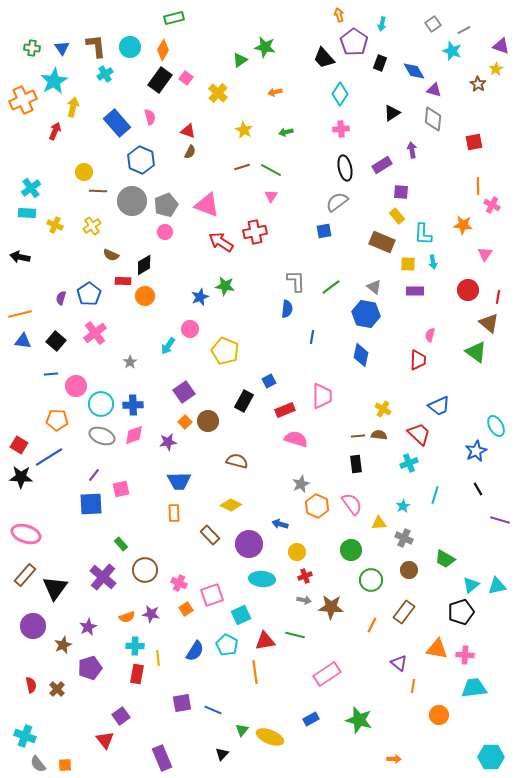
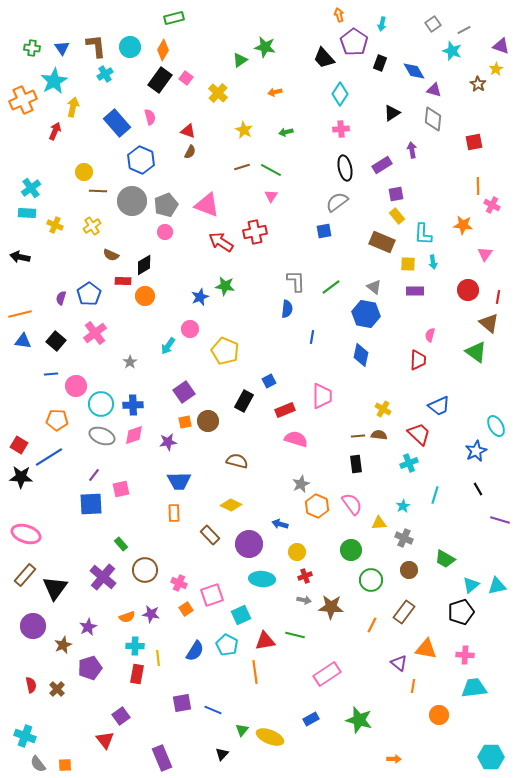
purple square at (401, 192): moved 5 px left, 2 px down; rotated 14 degrees counterclockwise
orange square at (185, 422): rotated 32 degrees clockwise
orange triangle at (437, 649): moved 11 px left
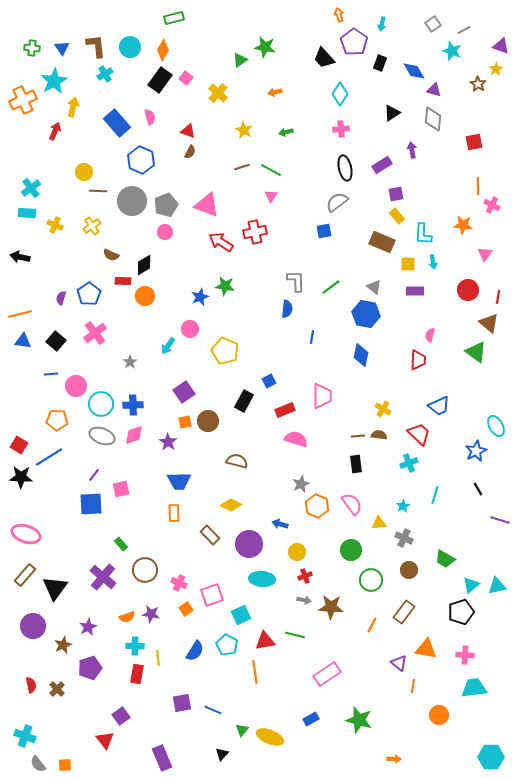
purple star at (168, 442): rotated 30 degrees counterclockwise
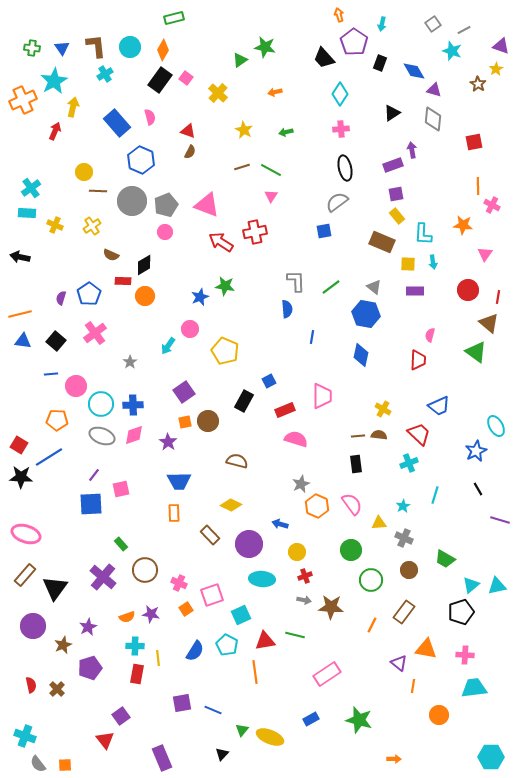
purple rectangle at (382, 165): moved 11 px right; rotated 12 degrees clockwise
blue semicircle at (287, 309): rotated 12 degrees counterclockwise
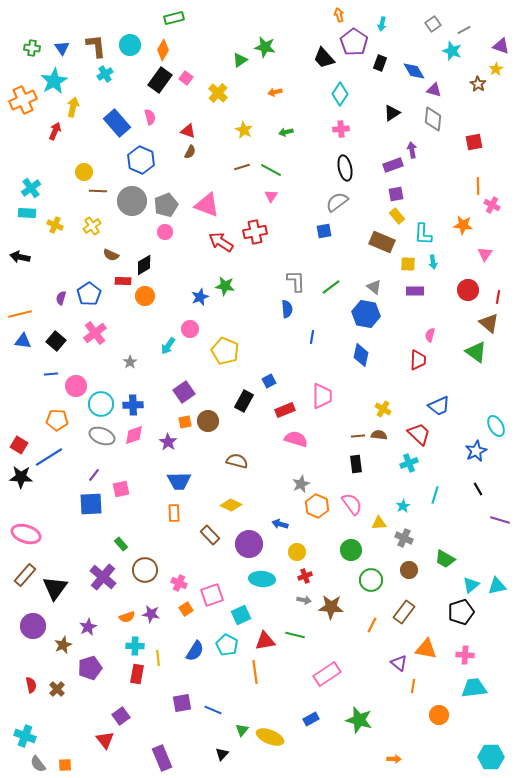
cyan circle at (130, 47): moved 2 px up
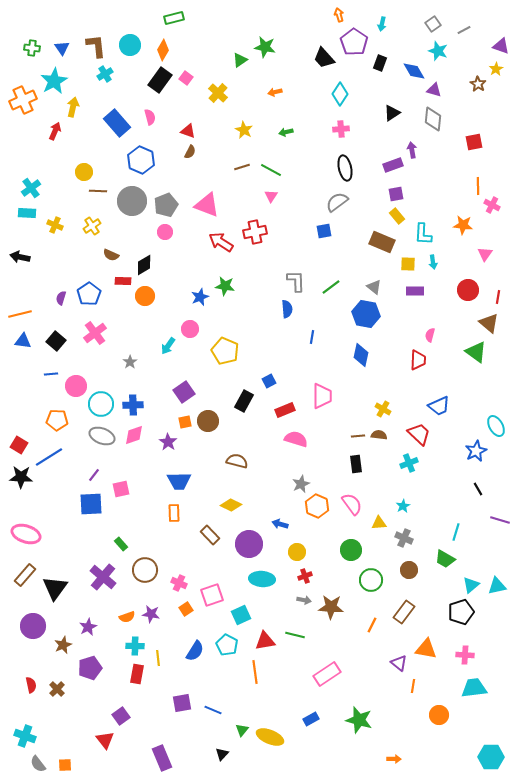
cyan star at (452, 51): moved 14 px left
cyan line at (435, 495): moved 21 px right, 37 px down
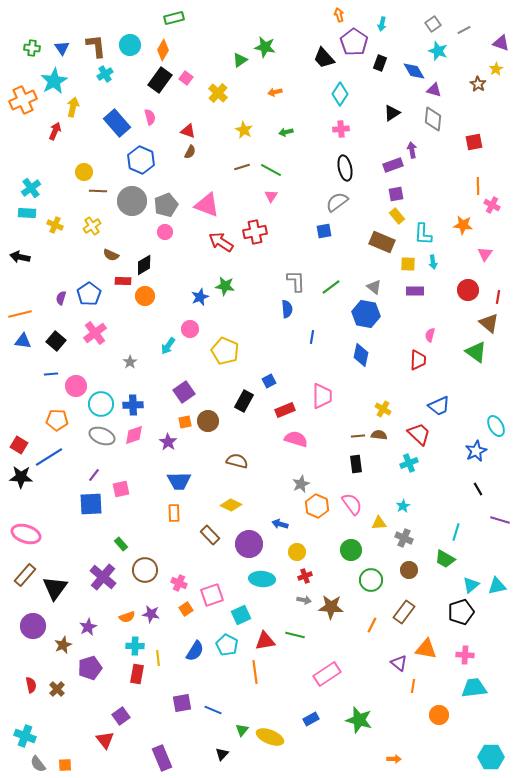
purple triangle at (501, 46): moved 3 px up
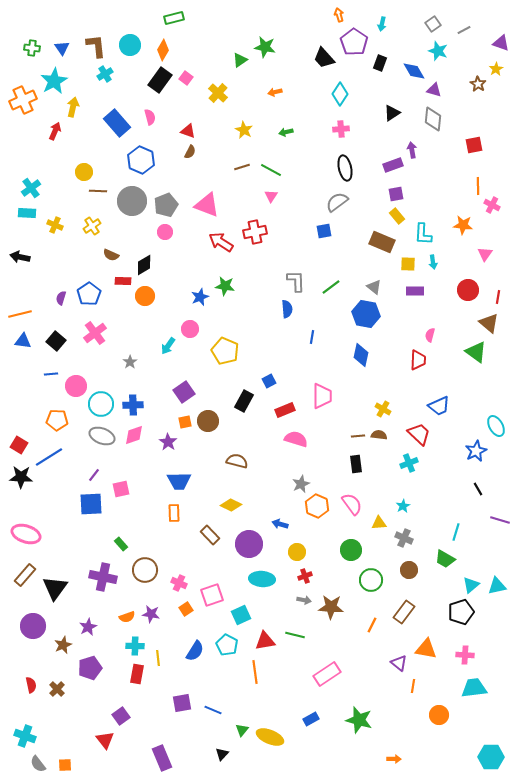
red square at (474, 142): moved 3 px down
purple cross at (103, 577): rotated 28 degrees counterclockwise
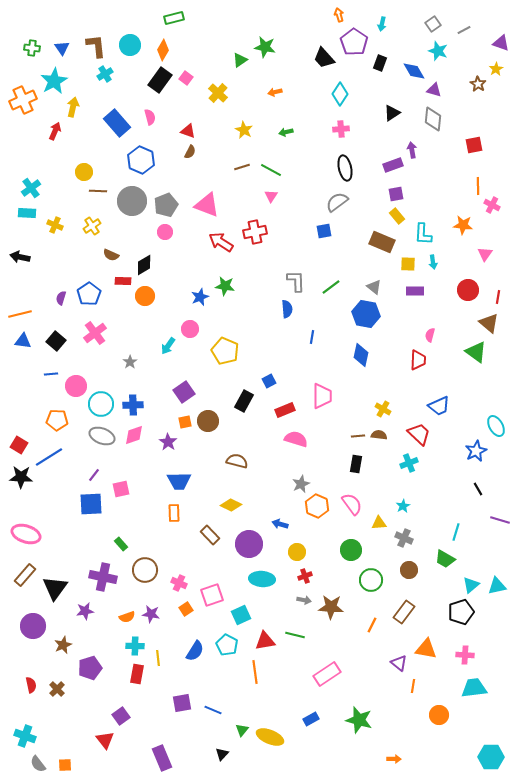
black rectangle at (356, 464): rotated 18 degrees clockwise
purple star at (88, 627): moved 3 px left, 16 px up; rotated 18 degrees clockwise
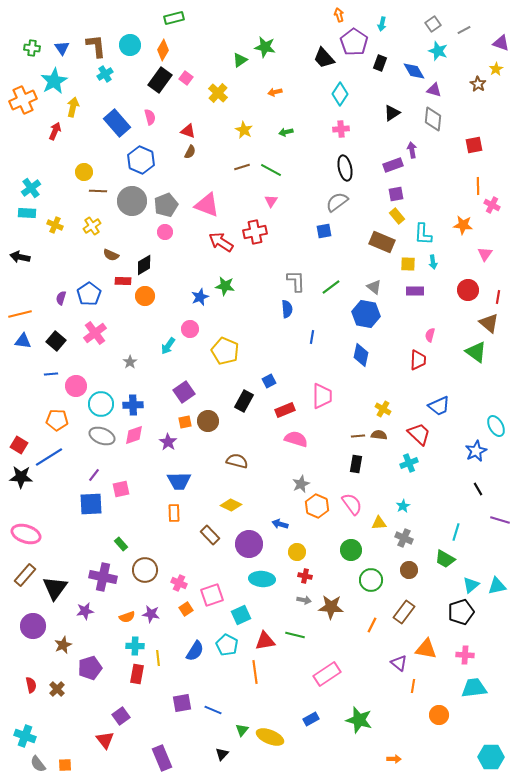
pink triangle at (271, 196): moved 5 px down
red cross at (305, 576): rotated 32 degrees clockwise
